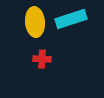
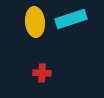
red cross: moved 14 px down
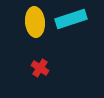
red cross: moved 2 px left, 5 px up; rotated 30 degrees clockwise
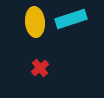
red cross: rotated 18 degrees clockwise
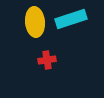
red cross: moved 7 px right, 8 px up; rotated 30 degrees clockwise
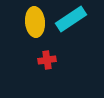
cyan rectangle: rotated 16 degrees counterclockwise
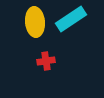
red cross: moved 1 px left, 1 px down
